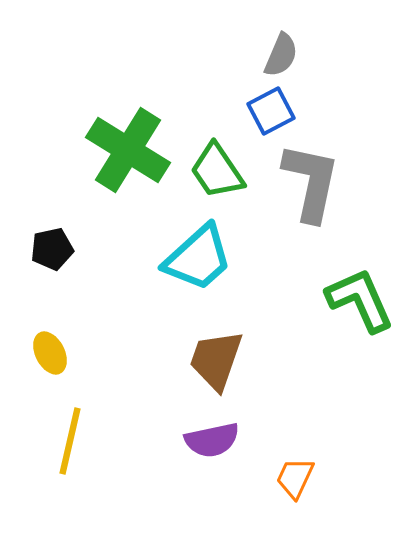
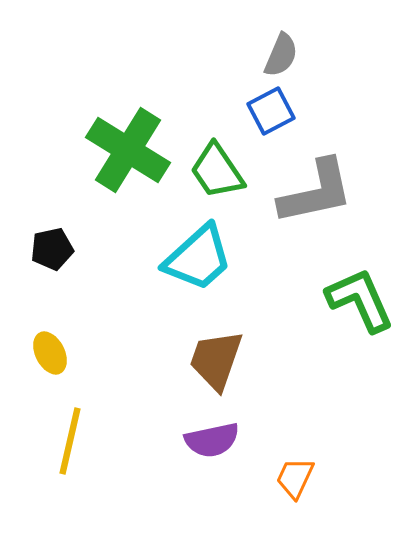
gray L-shape: moved 5 px right, 10 px down; rotated 66 degrees clockwise
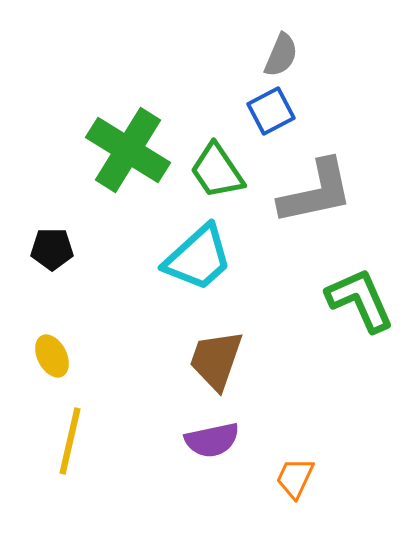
black pentagon: rotated 12 degrees clockwise
yellow ellipse: moved 2 px right, 3 px down
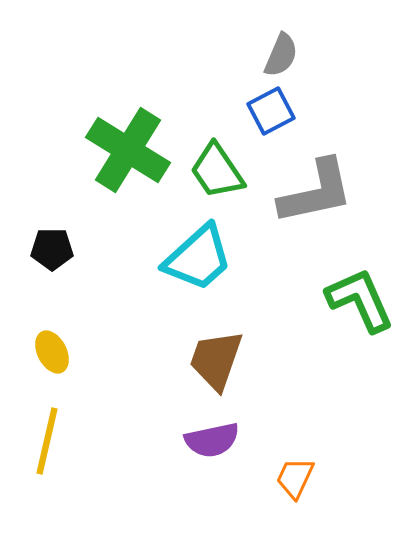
yellow ellipse: moved 4 px up
yellow line: moved 23 px left
